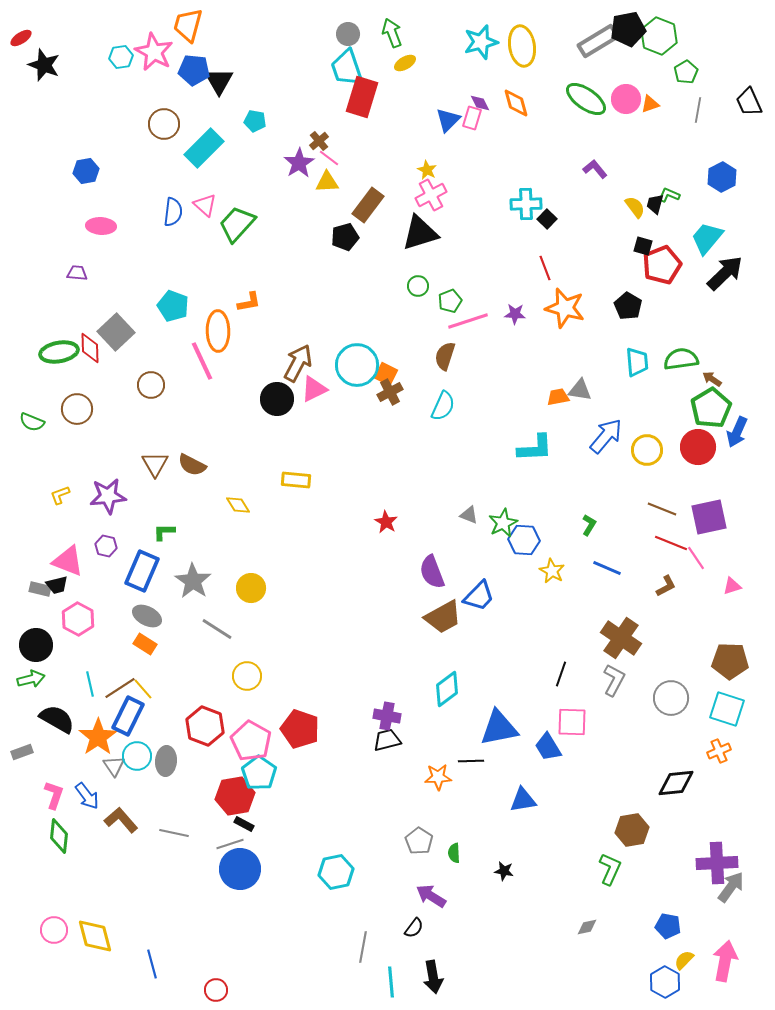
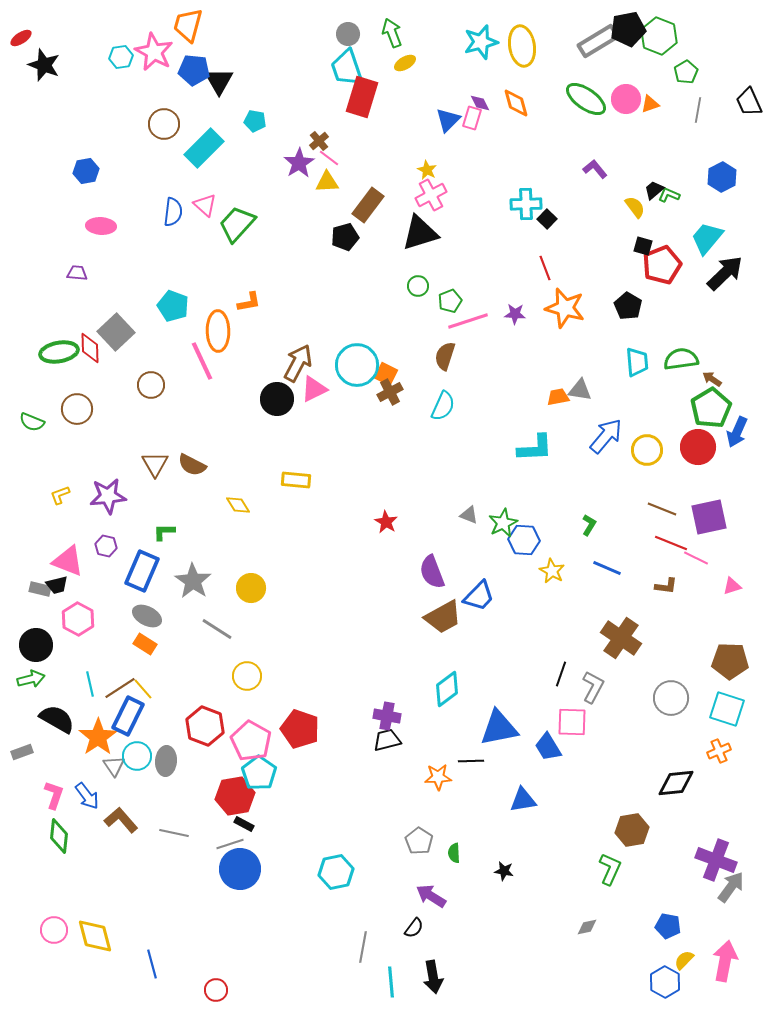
black trapezoid at (655, 204): moved 1 px left, 14 px up; rotated 35 degrees clockwise
pink line at (696, 558): rotated 30 degrees counterclockwise
brown L-shape at (666, 586): rotated 35 degrees clockwise
gray L-shape at (614, 680): moved 21 px left, 7 px down
purple cross at (717, 863): moved 1 px left, 3 px up; rotated 24 degrees clockwise
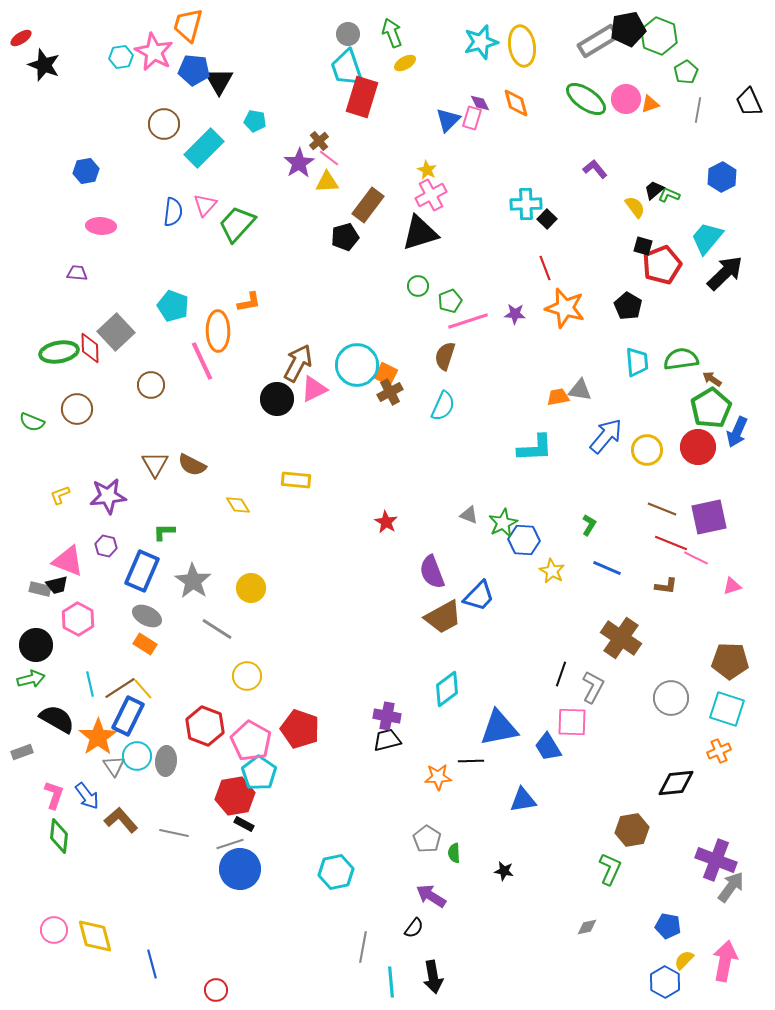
pink triangle at (205, 205): rotated 30 degrees clockwise
gray pentagon at (419, 841): moved 8 px right, 2 px up
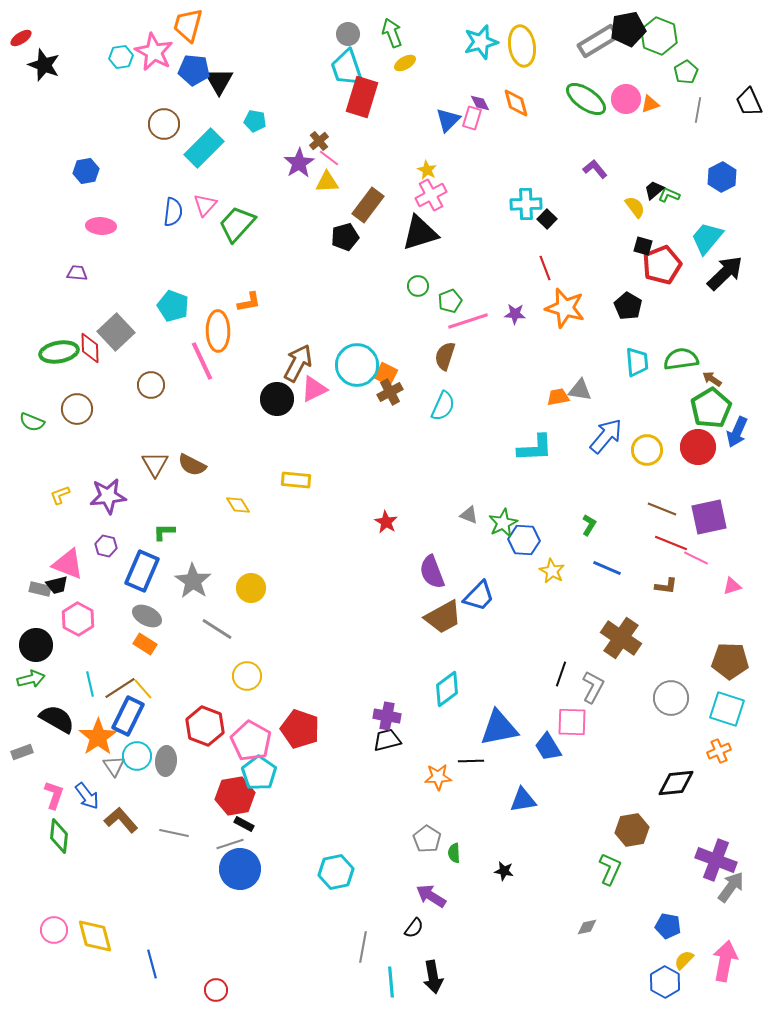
pink triangle at (68, 561): moved 3 px down
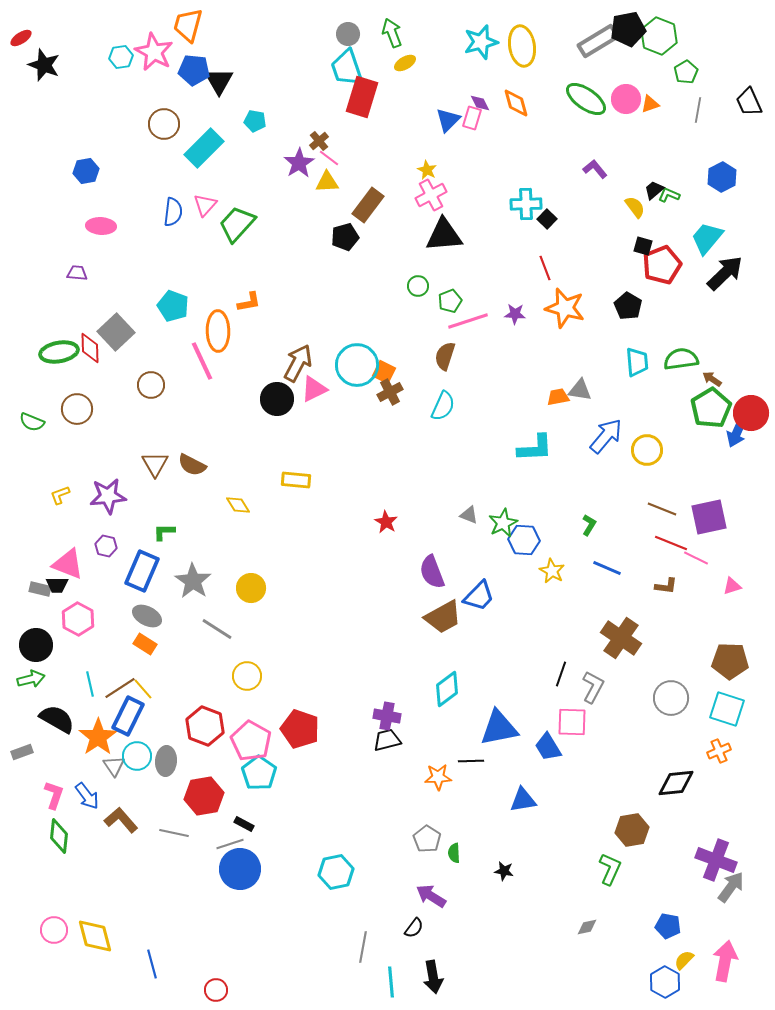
black triangle at (420, 233): moved 24 px right, 2 px down; rotated 12 degrees clockwise
orange square at (386, 374): moved 2 px left, 2 px up
red circle at (698, 447): moved 53 px right, 34 px up
black trapezoid at (57, 585): rotated 15 degrees clockwise
red hexagon at (235, 796): moved 31 px left
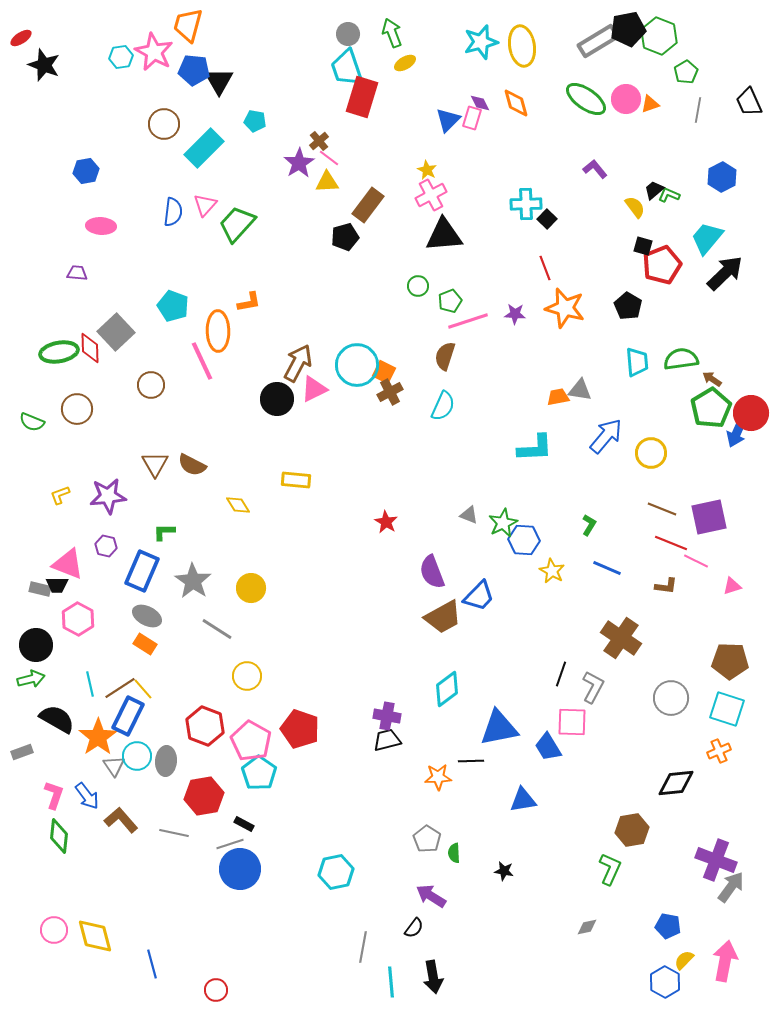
yellow circle at (647, 450): moved 4 px right, 3 px down
pink line at (696, 558): moved 3 px down
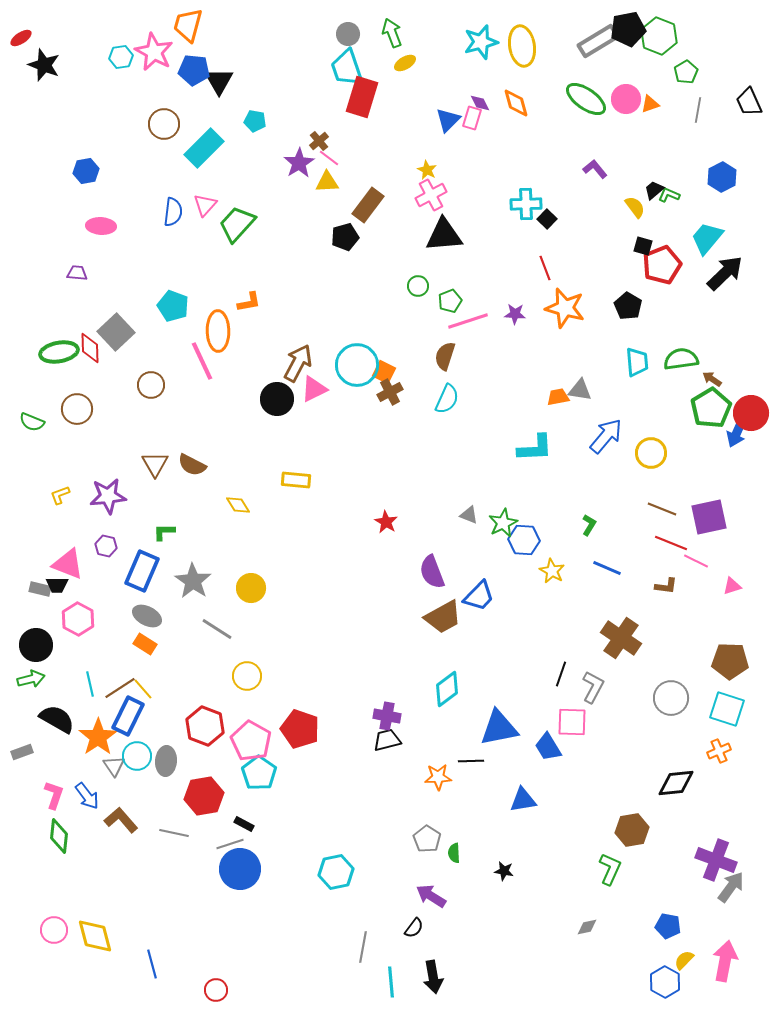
cyan semicircle at (443, 406): moved 4 px right, 7 px up
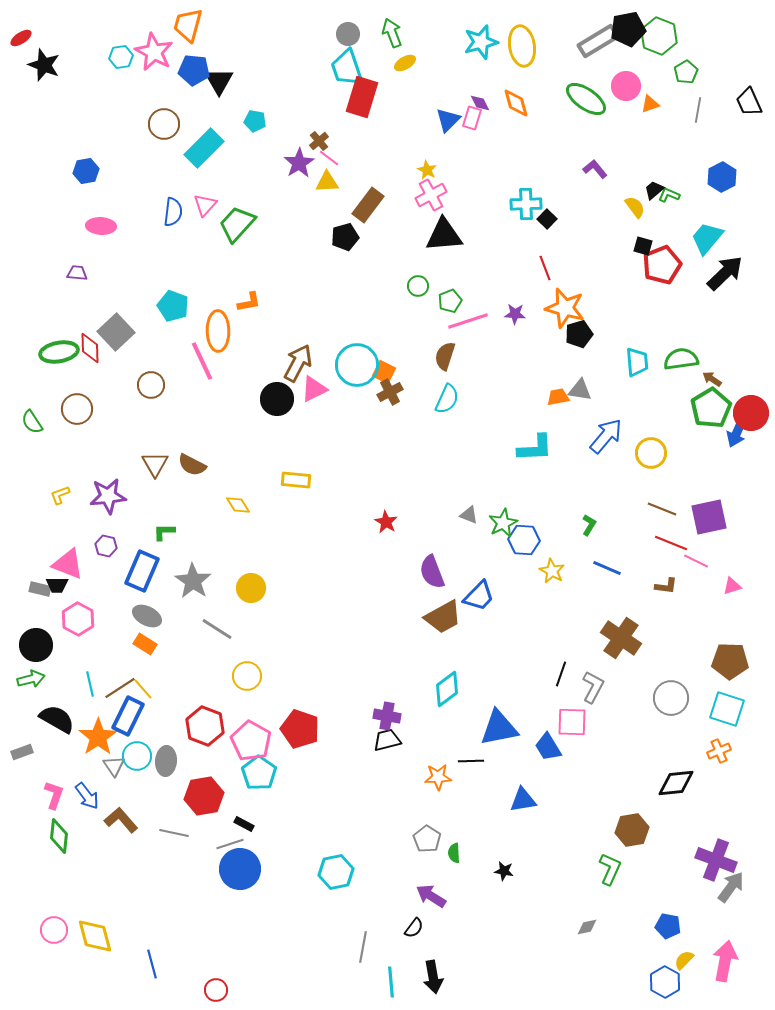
pink circle at (626, 99): moved 13 px up
black pentagon at (628, 306): moved 49 px left, 28 px down; rotated 24 degrees clockwise
green semicircle at (32, 422): rotated 35 degrees clockwise
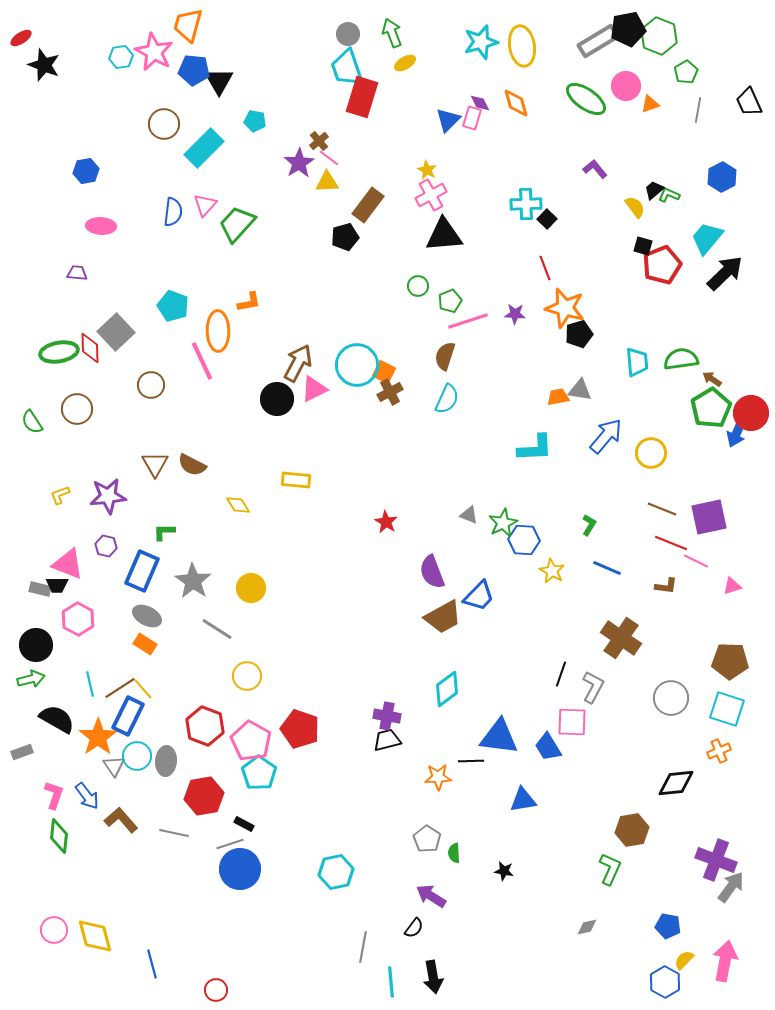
blue triangle at (499, 728): moved 9 px down; rotated 18 degrees clockwise
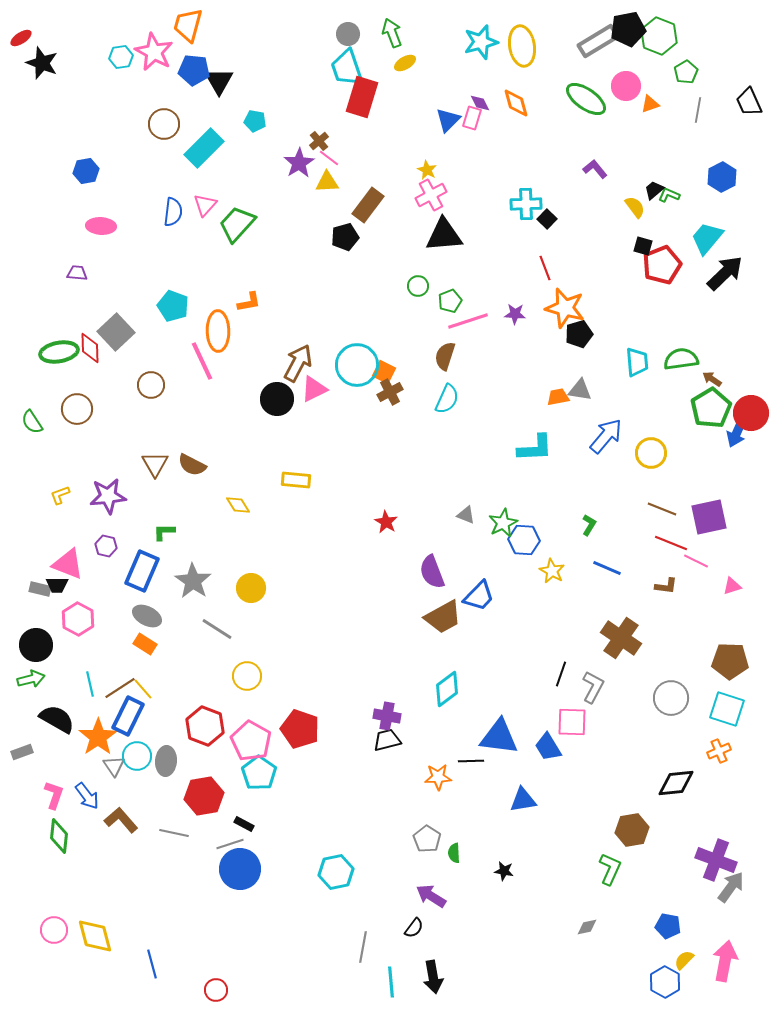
black star at (44, 65): moved 2 px left, 2 px up
gray triangle at (469, 515): moved 3 px left
